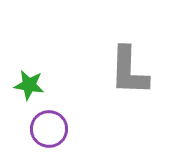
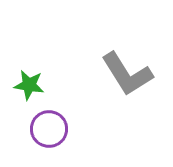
gray L-shape: moved 2 px left, 3 px down; rotated 34 degrees counterclockwise
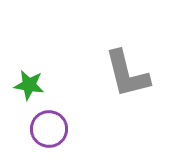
gray L-shape: rotated 18 degrees clockwise
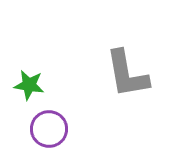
gray L-shape: rotated 4 degrees clockwise
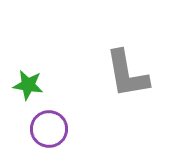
green star: moved 1 px left
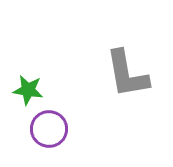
green star: moved 5 px down
